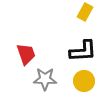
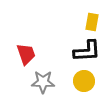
yellow rectangle: moved 7 px right, 10 px down; rotated 18 degrees counterclockwise
black L-shape: moved 4 px right
gray star: moved 2 px left, 3 px down
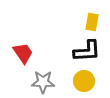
red trapezoid: moved 3 px left, 1 px up; rotated 15 degrees counterclockwise
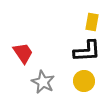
gray star: rotated 25 degrees clockwise
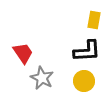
yellow rectangle: moved 2 px right, 2 px up
gray star: moved 1 px left, 4 px up
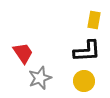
gray star: moved 2 px left; rotated 25 degrees clockwise
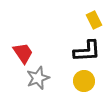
yellow rectangle: rotated 36 degrees counterclockwise
gray star: moved 2 px left
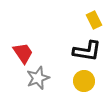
black L-shape: rotated 12 degrees clockwise
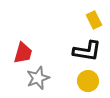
red trapezoid: rotated 50 degrees clockwise
yellow circle: moved 4 px right
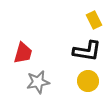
gray star: moved 4 px down; rotated 10 degrees clockwise
